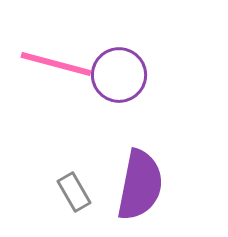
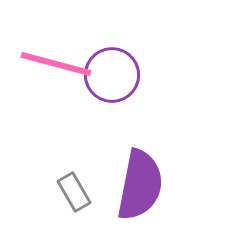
purple circle: moved 7 px left
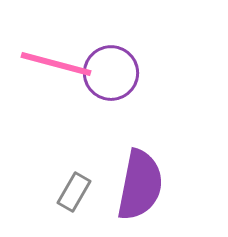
purple circle: moved 1 px left, 2 px up
gray rectangle: rotated 60 degrees clockwise
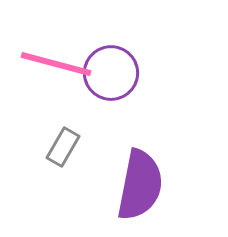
gray rectangle: moved 11 px left, 45 px up
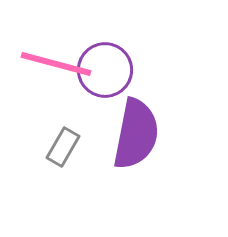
purple circle: moved 6 px left, 3 px up
purple semicircle: moved 4 px left, 51 px up
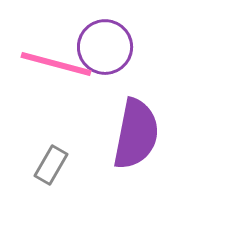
purple circle: moved 23 px up
gray rectangle: moved 12 px left, 18 px down
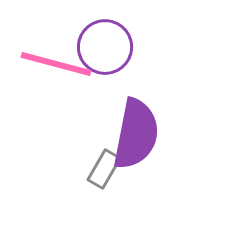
gray rectangle: moved 53 px right, 4 px down
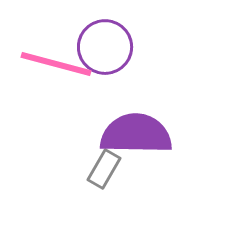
purple semicircle: rotated 100 degrees counterclockwise
